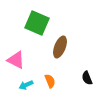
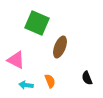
cyan arrow: rotated 32 degrees clockwise
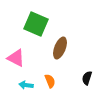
green square: moved 1 px left, 1 px down
brown ellipse: moved 1 px down
pink triangle: moved 2 px up
black semicircle: rotated 40 degrees clockwise
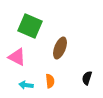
green square: moved 6 px left, 2 px down
pink triangle: moved 1 px right, 1 px up
orange semicircle: rotated 16 degrees clockwise
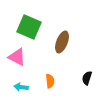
green square: moved 1 px left, 1 px down
brown ellipse: moved 2 px right, 6 px up
cyan arrow: moved 5 px left, 2 px down
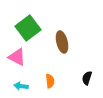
green square: moved 1 px left, 1 px down; rotated 30 degrees clockwise
brown ellipse: rotated 35 degrees counterclockwise
cyan arrow: moved 1 px up
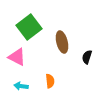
green square: moved 1 px right, 1 px up
black semicircle: moved 21 px up
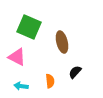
green square: rotated 30 degrees counterclockwise
black semicircle: moved 12 px left, 15 px down; rotated 24 degrees clockwise
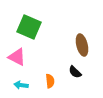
brown ellipse: moved 20 px right, 3 px down
black semicircle: rotated 88 degrees counterclockwise
cyan arrow: moved 1 px up
